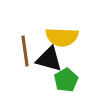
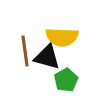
black triangle: moved 2 px left, 2 px up
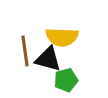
black triangle: moved 1 px right, 2 px down
green pentagon: rotated 15 degrees clockwise
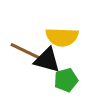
brown line: rotated 56 degrees counterclockwise
black triangle: moved 1 px left, 1 px down
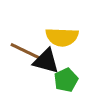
black triangle: moved 1 px left, 1 px down
green pentagon: rotated 10 degrees counterclockwise
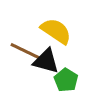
yellow semicircle: moved 6 px left, 6 px up; rotated 148 degrees counterclockwise
green pentagon: rotated 15 degrees counterclockwise
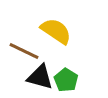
brown line: moved 1 px left
black triangle: moved 6 px left, 16 px down
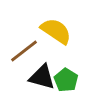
brown line: rotated 64 degrees counterclockwise
black triangle: moved 2 px right
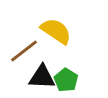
black triangle: rotated 12 degrees counterclockwise
